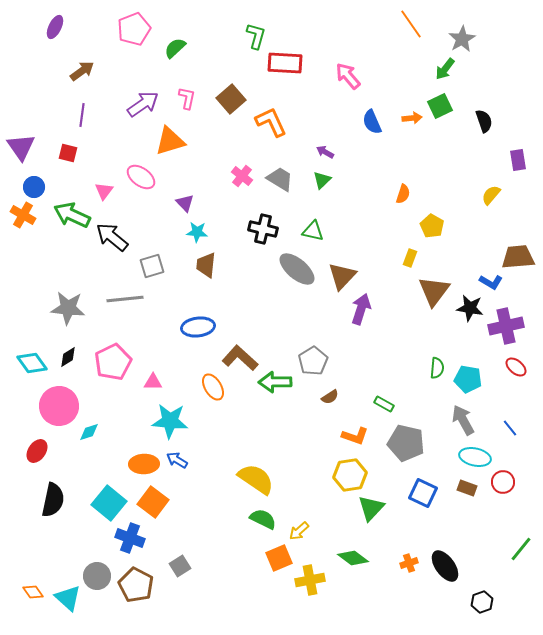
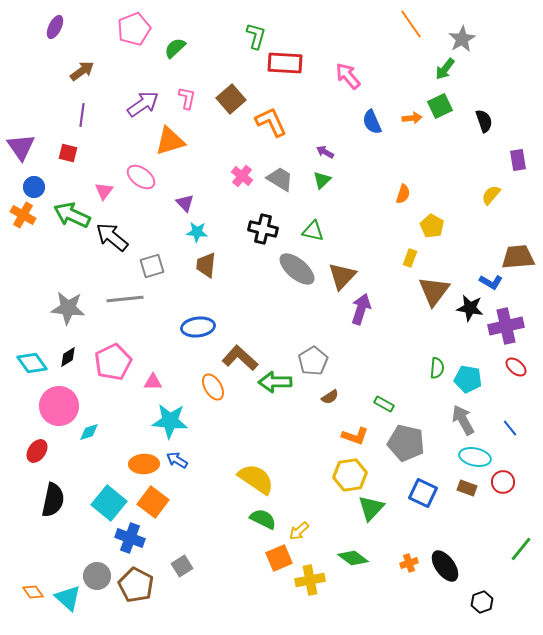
gray square at (180, 566): moved 2 px right
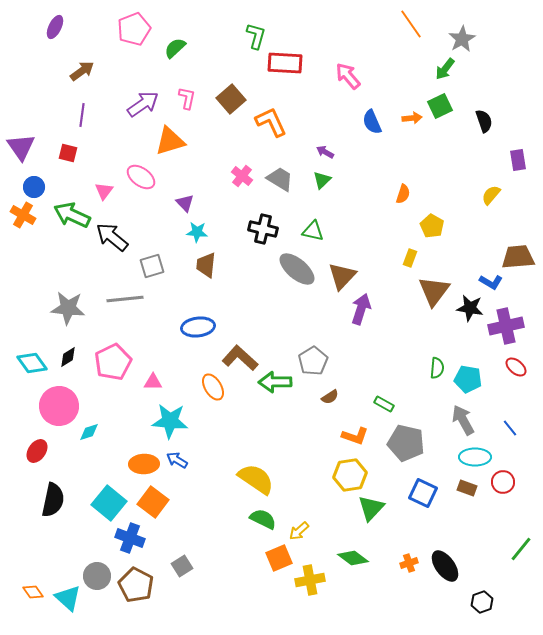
cyan ellipse at (475, 457): rotated 12 degrees counterclockwise
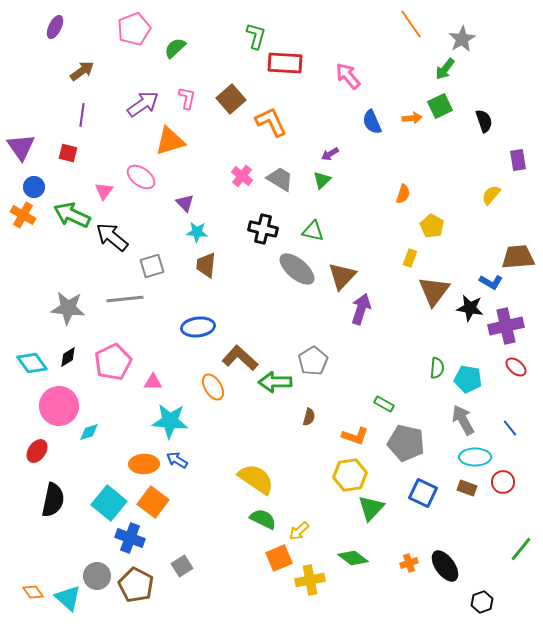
purple arrow at (325, 152): moved 5 px right, 2 px down; rotated 60 degrees counterclockwise
brown semicircle at (330, 397): moved 21 px left, 20 px down; rotated 42 degrees counterclockwise
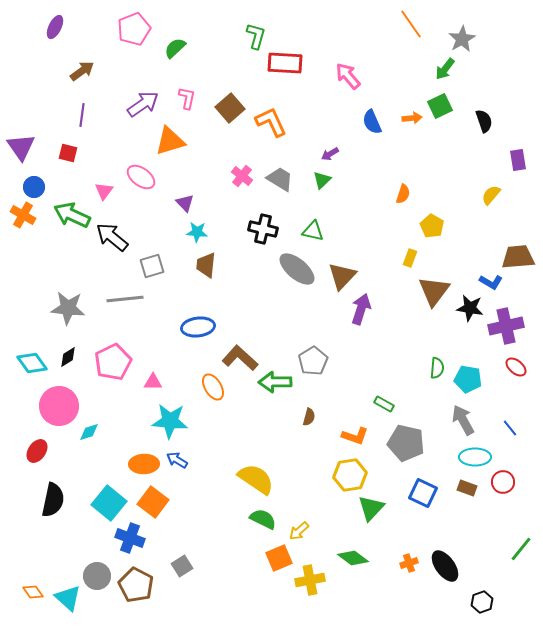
brown square at (231, 99): moved 1 px left, 9 px down
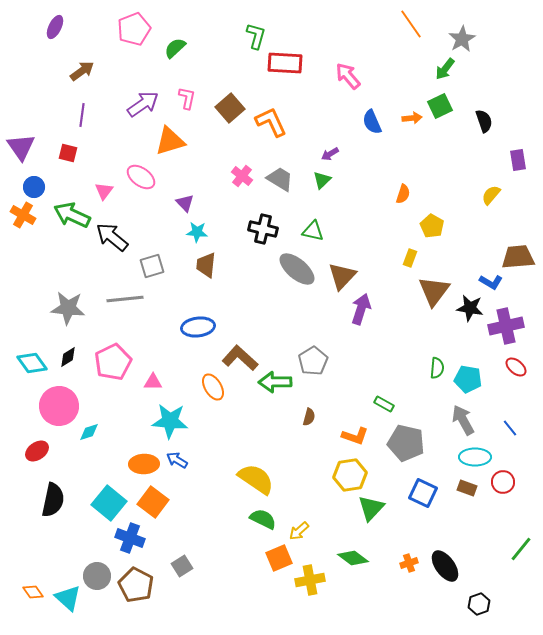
red ellipse at (37, 451): rotated 20 degrees clockwise
black hexagon at (482, 602): moved 3 px left, 2 px down
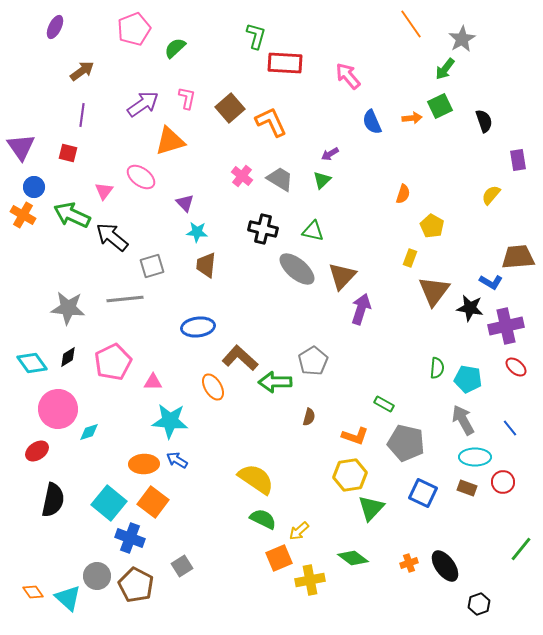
pink circle at (59, 406): moved 1 px left, 3 px down
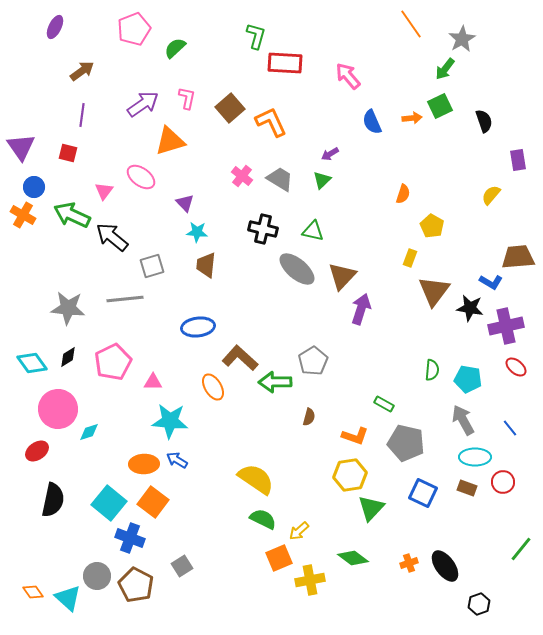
green semicircle at (437, 368): moved 5 px left, 2 px down
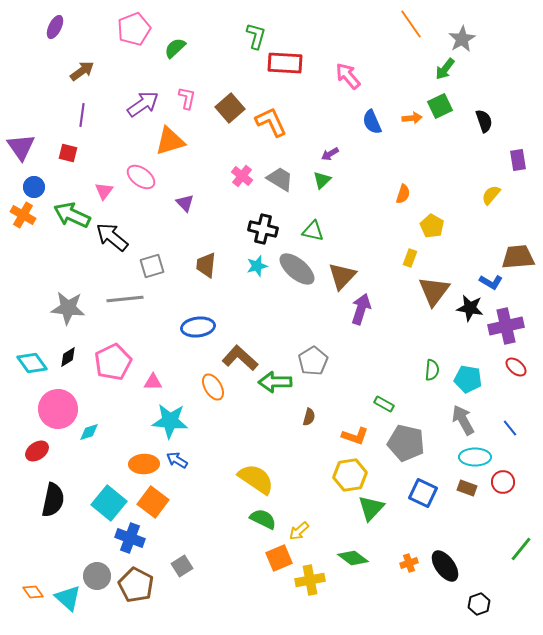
cyan star at (197, 232): moved 60 px right, 34 px down; rotated 20 degrees counterclockwise
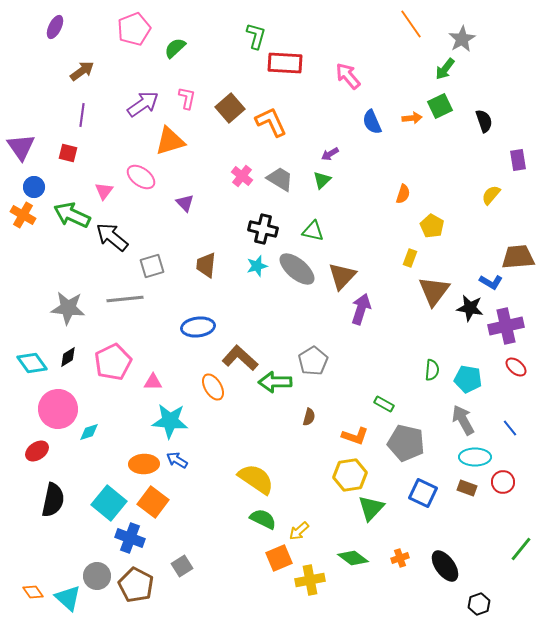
orange cross at (409, 563): moved 9 px left, 5 px up
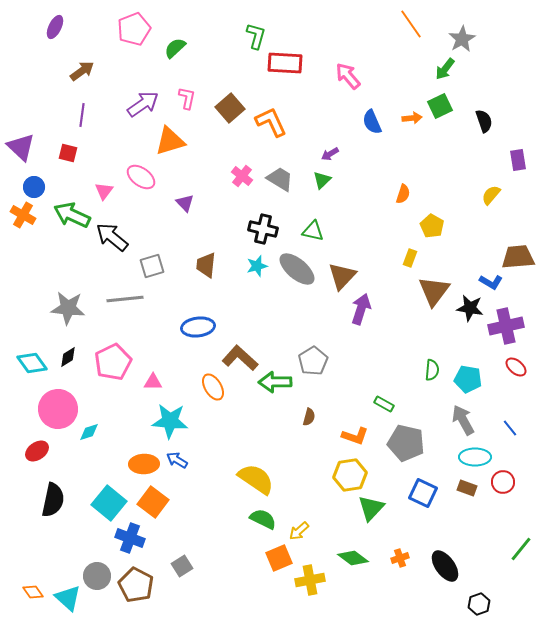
purple triangle at (21, 147): rotated 12 degrees counterclockwise
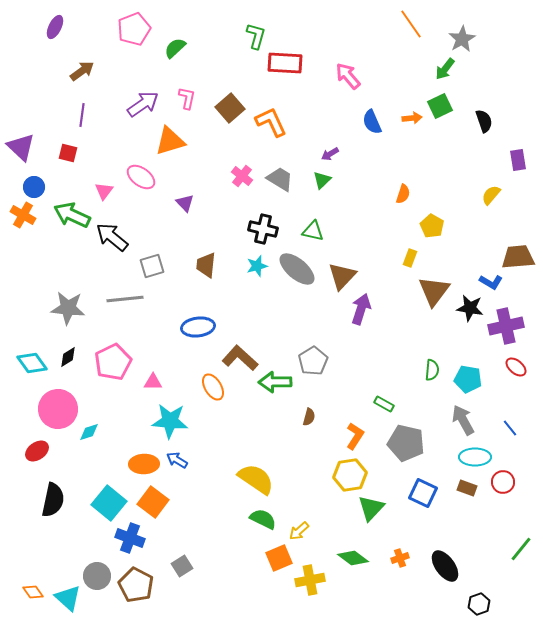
orange L-shape at (355, 436): rotated 76 degrees counterclockwise
